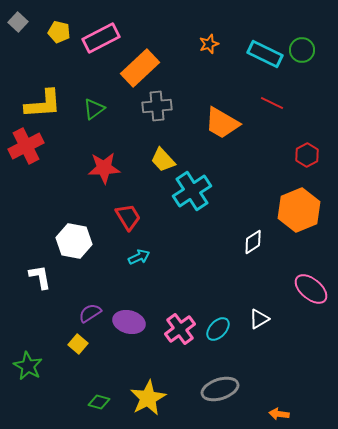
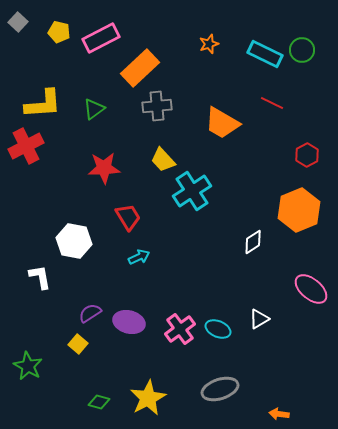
cyan ellipse: rotated 70 degrees clockwise
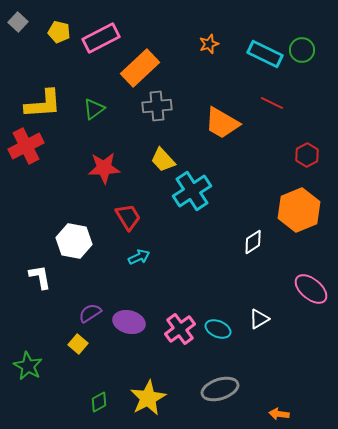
green diamond: rotated 45 degrees counterclockwise
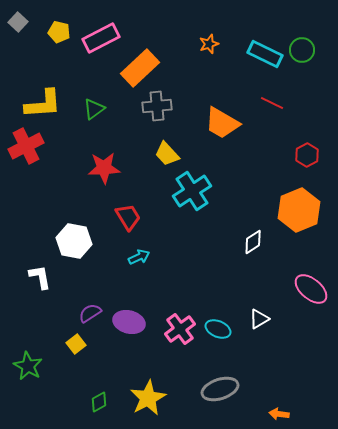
yellow trapezoid: moved 4 px right, 6 px up
yellow square: moved 2 px left; rotated 12 degrees clockwise
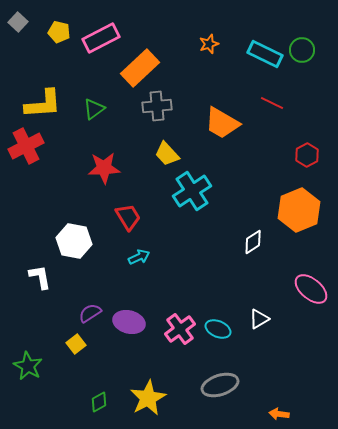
gray ellipse: moved 4 px up
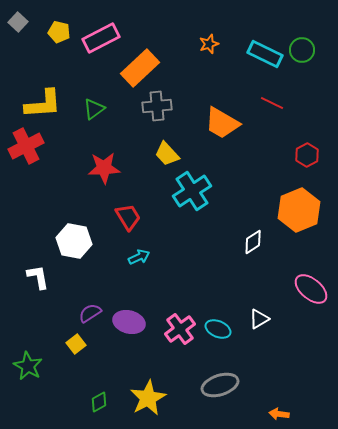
white L-shape: moved 2 px left
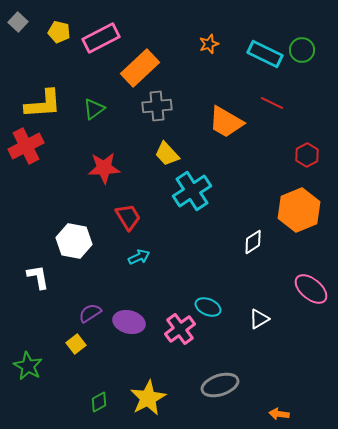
orange trapezoid: moved 4 px right, 1 px up
cyan ellipse: moved 10 px left, 22 px up
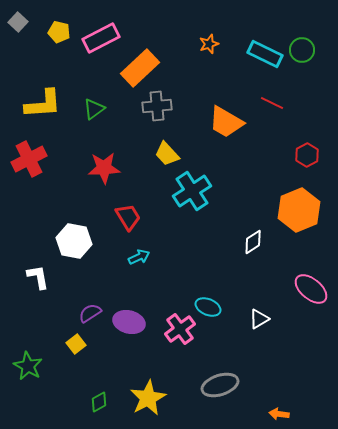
red cross: moved 3 px right, 13 px down
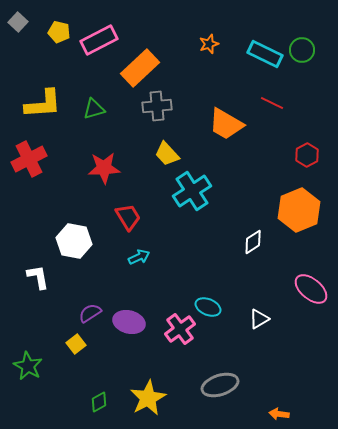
pink rectangle: moved 2 px left, 2 px down
green triangle: rotated 20 degrees clockwise
orange trapezoid: moved 2 px down
